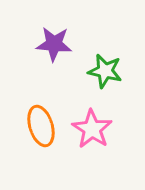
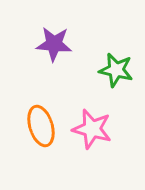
green star: moved 11 px right, 1 px up
pink star: rotated 18 degrees counterclockwise
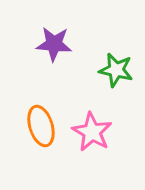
pink star: moved 3 px down; rotated 15 degrees clockwise
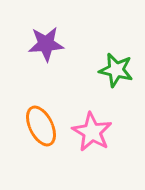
purple star: moved 8 px left; rotated 9 degrees counterclockwise
orange ellipse: rotated 9 degrees counterclockwise
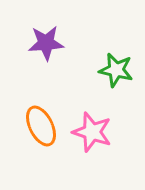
purple star: moved 1 px up
pink star: rotated 12 degrees counterclockwise
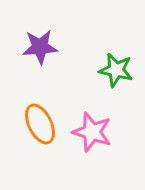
purple star: moved 6 px left, 4 px down
orange ellipse: moved 1 px left, 2 px up
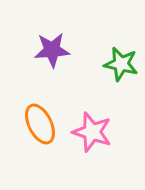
purple star: moved 12 px right, 3 px down
green star: moved 5 px right, 6 px up
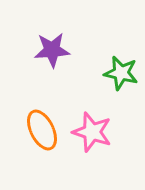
green star: moved 9 px down
orange ellipse: moved 2 px right, 6 px down
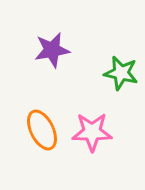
purple star: rotated 6 degrees counterclockwise
pink star: rotated 18 degrees counterclockwise
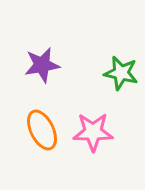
purple star: moved 10 px left, 15 px down
pink star: moved 1 px right
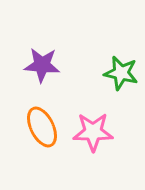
purple star: rotated 15 degrees clockwise
orange ellipse: moved 3 px up
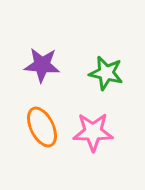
green star: moved 15 px left
